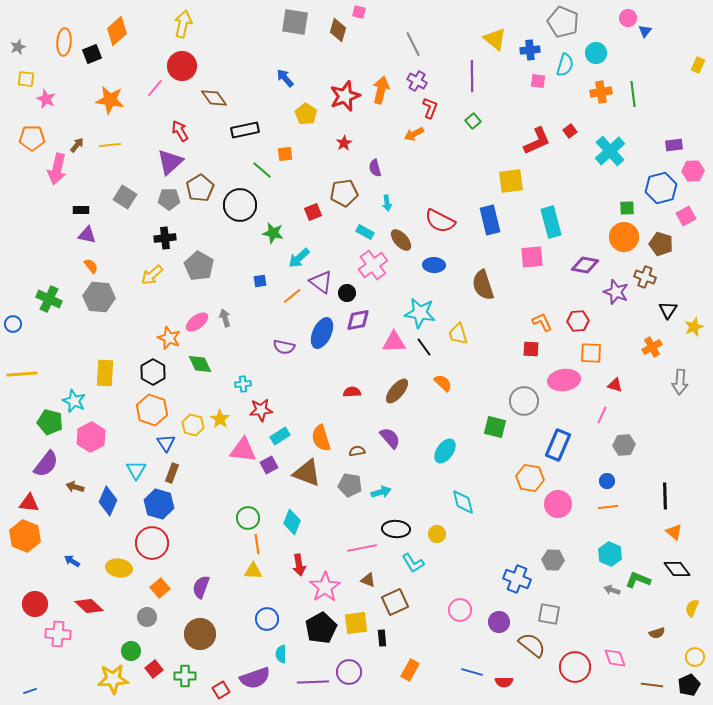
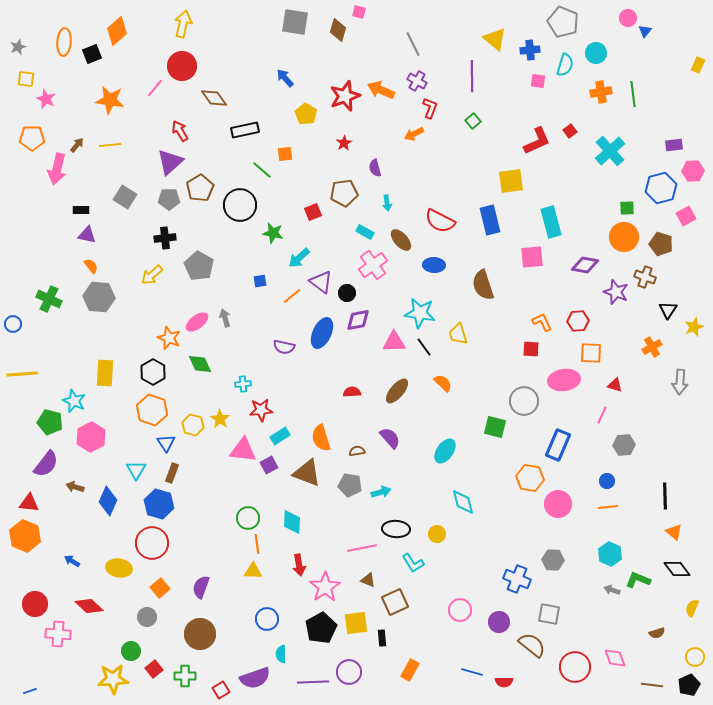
orange arrow at (381, 90): rotated 80 degrees counterclockwise
cyan diamond at (292, 522): rotated 20 degrees counterclockwise
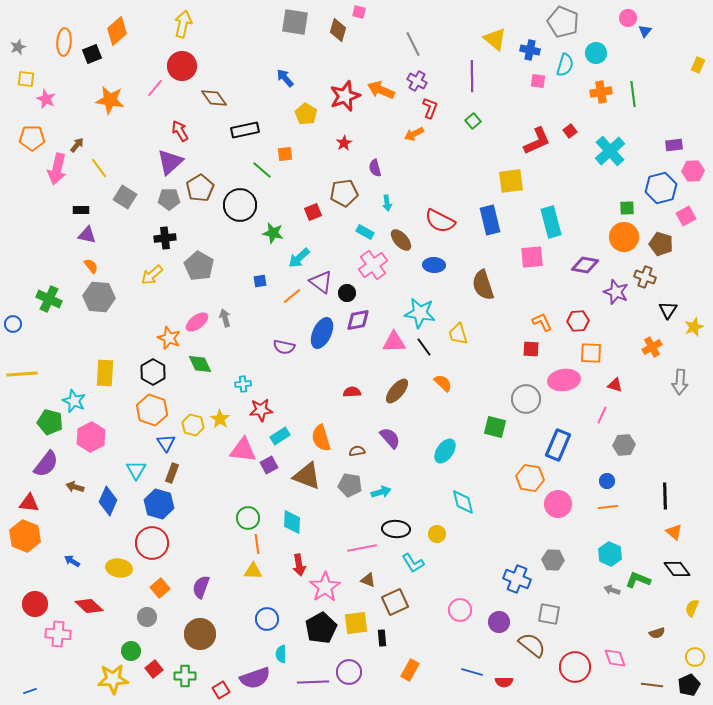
blue cross at (530, 50): rotated 18 degrees clockwise
yellow line at (110, 145): moved 11 px left, 23 px down; rotated 60 degrees clockwise
gray circle at (524, 401): moved 2 px right, 2 px up
brown triangle at (307, 473): moved 3 px down
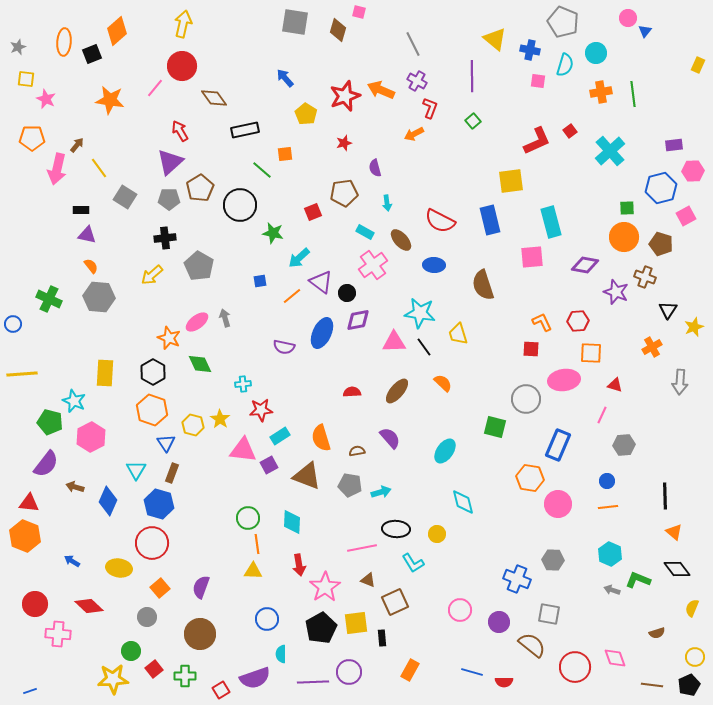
red star at (344, 143): rotated 14 degrees clockwise
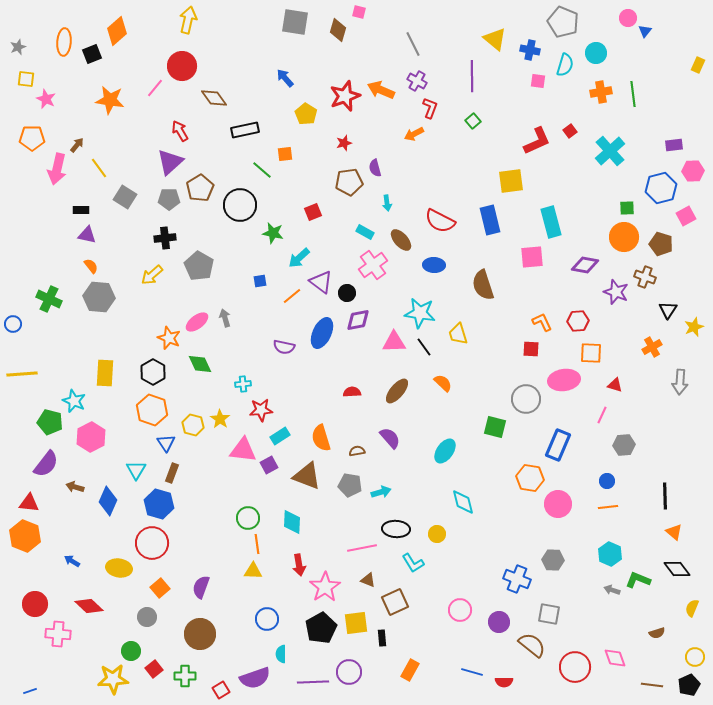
yellow arrow at (183, 24): moved 5 px right, 4 px up
brown pentagon at (344, 193): moved 5 px right, 11 px up
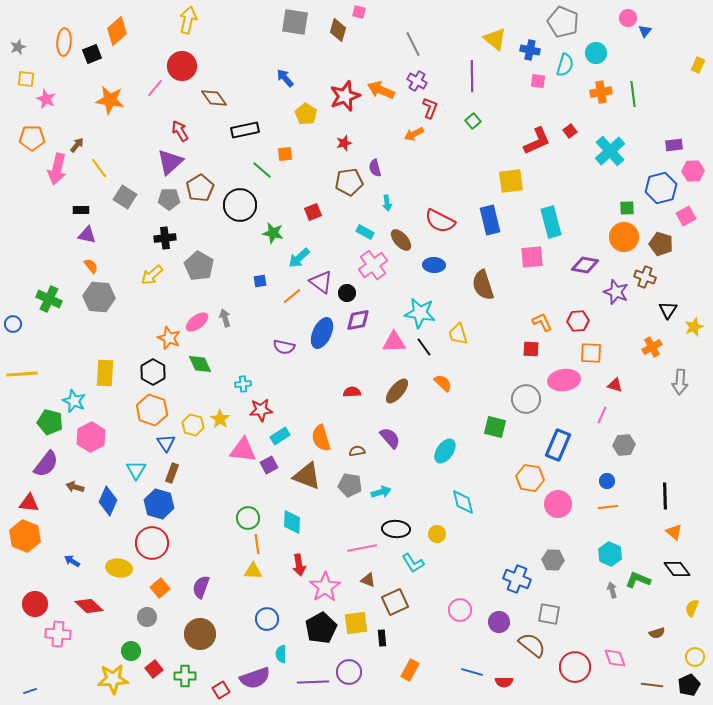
gray arrow at (612, 590): rotated 56 degrees clockwise
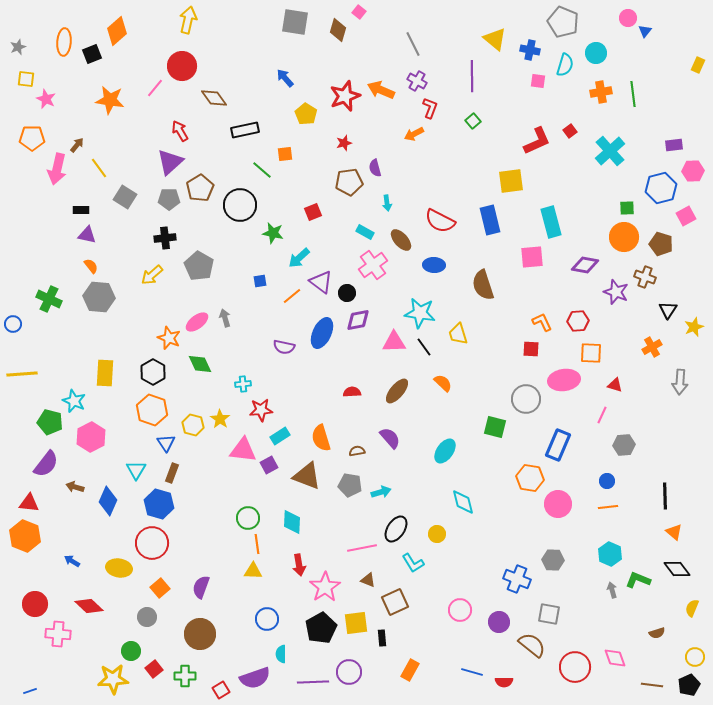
pink square at (359, 12): rotated 24 degrees clockwise
black ellipse at (396, 529): rotated 60 degrees counterclockwise
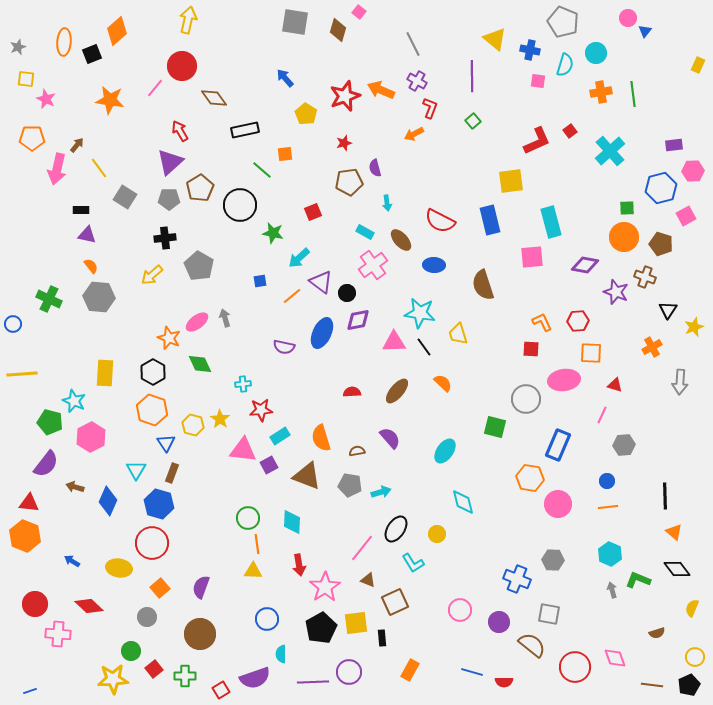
pink line at (362, 548): rotated 40 degrees counterclockwise
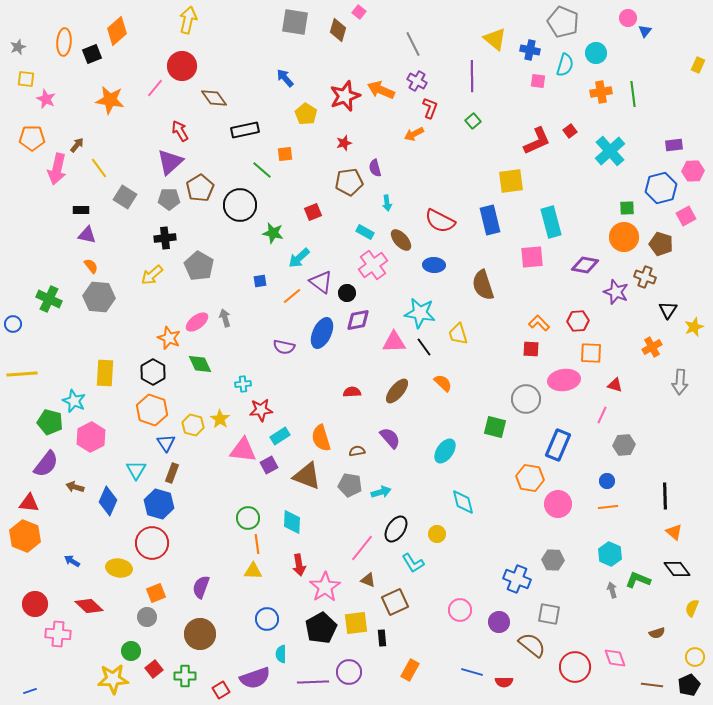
orange L-shape at (542, 322): moved 3 px left, 1 px down; rotated 20 degrees counterclockwise
orange square at (160, 588): moved 4 px left, 5 px down; rotated 18 degrees clockwise
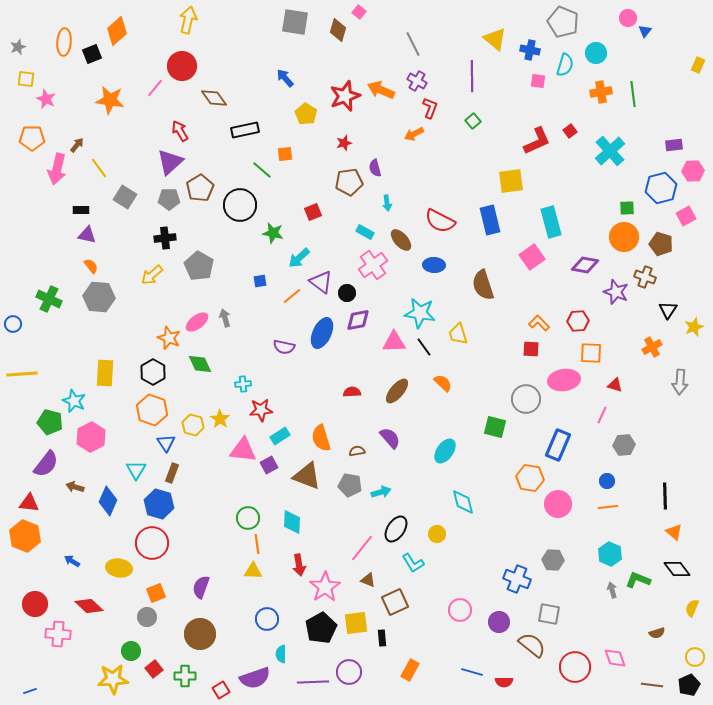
pink square at (532, 257): rotated 30 degrees counterclockwise
